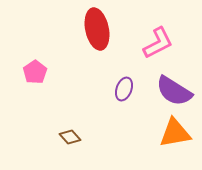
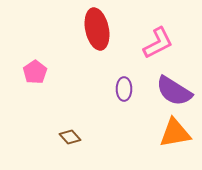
purple ellipse: rotated 20 degrees counterclockwise
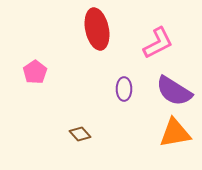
brown diamond: moved 10 px right, 3 px up
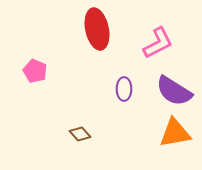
pink pentagon: moved 1 px up; rotated 15 degrees counterclockwise
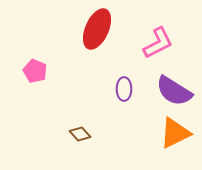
red ellipse: rotated 36 degrees clockwise
orange triangle: rotated 16 degrees counterclockwise
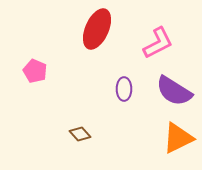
orange triangle: moved 3 px right, 5 px down
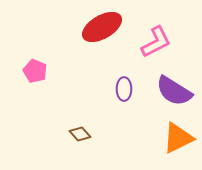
red ellipse: moved 5 px right, 2 px up; rotated 36 degrees clockwise
pink L-shape: moved 2 px left, 1 px up
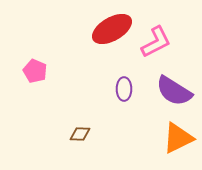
red ellipse: moved 10 px right, 2 px down
brown diamond: rotated 45 degrees counterclockwise
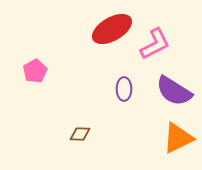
pink L-shape: moved 1 px left, 2 px down
pink pentagon: rotated 20 degrees clockwise
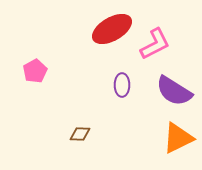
purple ellipse: moved 2 px left, 4 px up
